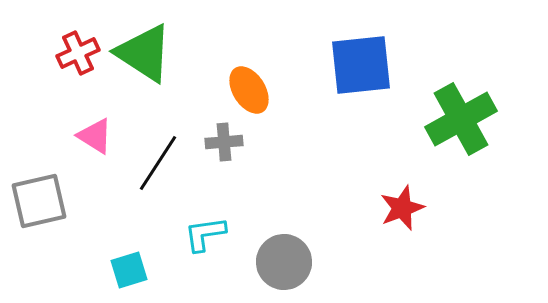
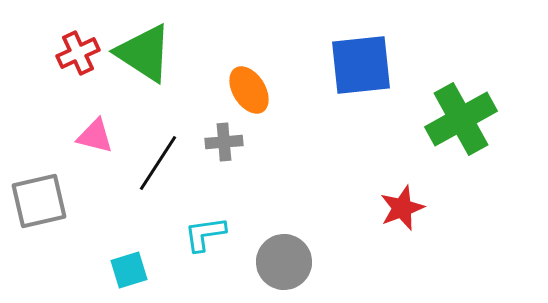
pink triangle: rotated 18 degrees counterclockwise
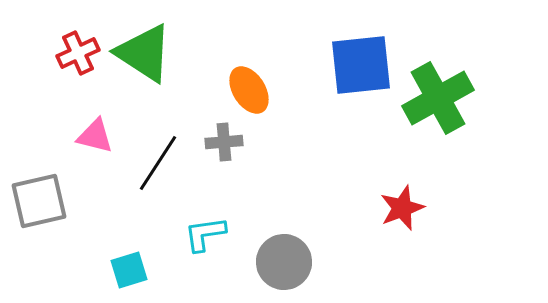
green cross: moved 23 px left, 21 px up
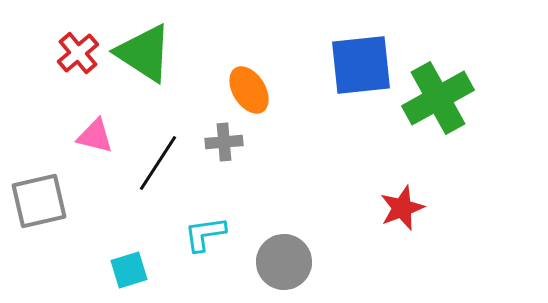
red cross: rotated 15 degrees counterclockwise
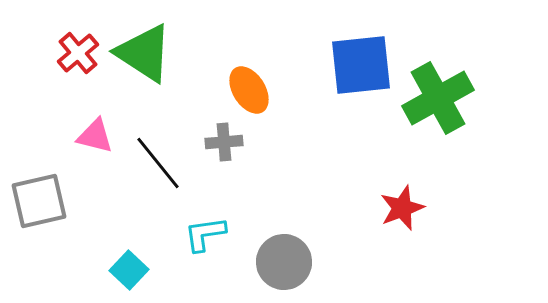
black line: rotated 72 degrees counterclockwise
cyan square: rotated 30 degrees counterclockwise
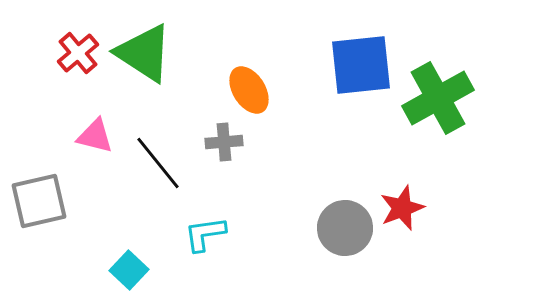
gray circle: moved 61 px right, 34 px up
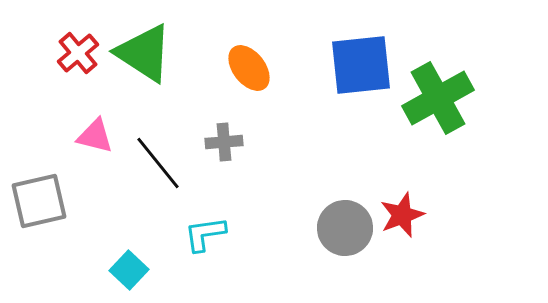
orange ellipse: moved 22 px up; rotated 6 degrees counterclockwise
red star: moved 7 px down
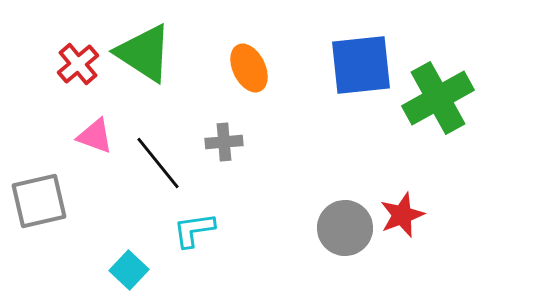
red cross: moved 11 px down
orange ellipse: rotated 12 degrees clockwise
pink triangle: rotated 6 degrees clockwise
cyan L-shape: moved 11 px left, 4 px up
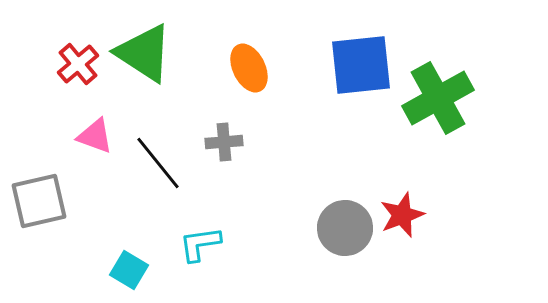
cyan L-shape: moved 6 px right, 14 px down
cyan square: rotated 12 degrees counterclockwise
